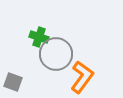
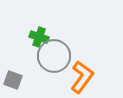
gray circle: moved 2 px left, 2 px down
gray square: moved 2 px up
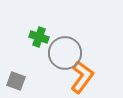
gray circle: moved 11 px right, 3 px up
gray square: moved 3 px right, 1 px down
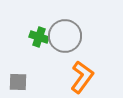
gray circle: moved 17 px up
gray square: moved 2 px right, 1 px down; rotated 18 degrees counterclockwise
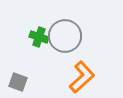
orange L-shape: rotated 12 degrees clockwise
gray square: rotated 18 degrees clockwise
